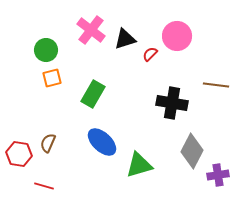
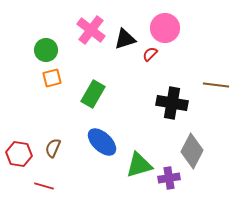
pink circle: moved 12 px left, 8 px up
brown semicircle: moved 5 px right, 5 px down
purple cross: moved 49 px left, 3 px down
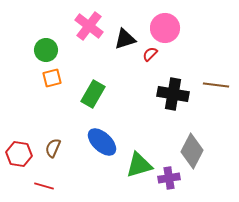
pink cross: moved 2 px left, 4 px up
black cross: moved 1 px right, 9 px up
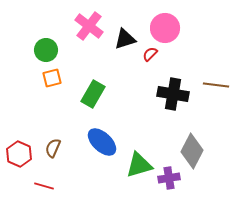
red hexagon: rotated 15 degrees clockwise
